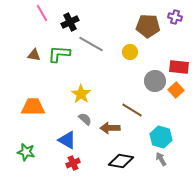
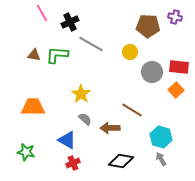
green L-shape: moved 2 px left, 1 px down
gray circle: moved 3 px left, 9 px up
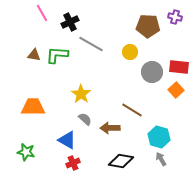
cyan hexagon: moved 2 px left
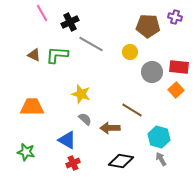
brown triangle: rotated 16 degrees clockwise
yellow star: rotated 18 degrees counterclockwise
orange trapezoid: moved 1 px left
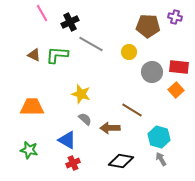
yellow circle: moved 1 px left
green star: moved 3 px right, 2 px up
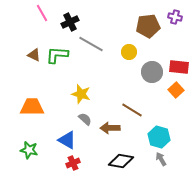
brown pentagon: rotated 10 degrees counterclockwise
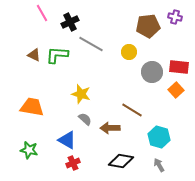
orange trapezoid: rotated 10 degrees clockwise
gray arrow: moved 2 px left, 6 px down
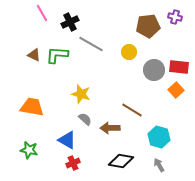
gray circle: moved 2 px right, 2 px up
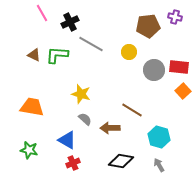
orange square: moved 7 px right, 1 px down
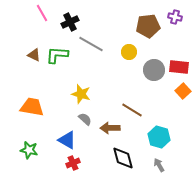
black diamond: moved 2 px right, 3 px up; rotated 65 degrees clockwise
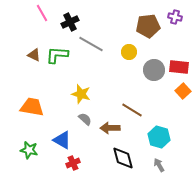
blue triangle: moved 5 px left
